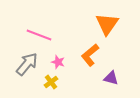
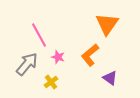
pink line: rotated 40 degrees clockwise
pink star: moved 5 px up
purple triangle: moved 1 px left; rotated 21 degrees clockwise
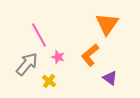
yellow cross: moved 2 px left, 1 px up; rotated 16 degrees counterclockwise
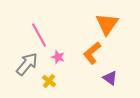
orange L-shape: moved 2 px right, 2 px up
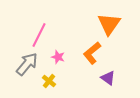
orange triangle: moved 2 px right
pink line: rotated 55 degrees clockwise
purple triangle: moved 2 px left
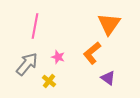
pink line: moved 4 px left, 9 px up; rotated 15 degrees counterclockwise
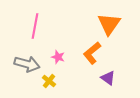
gray arrow: rotated 65 degrees clockwise
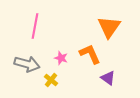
orange triangle: moved 3 px down
orange L-shape: moved 2 px left, 1 px down; rotated 105 degrees clockwise
pink star: moved 3 px right, 1 px down
yellow cross: moved 2 px right, 1 px up
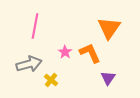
orange triangle: moved 1 px down
orange L-shape: moved 1 px up
pink star: moved 4 px right, 6 px up; rotated 16 degrees clockwise
gray arrow: moved 2 px right; rotated 30 degrees counterclockwise
purple triangle: rotated 28 degrees clockwise
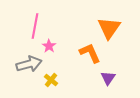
pink star: moved 16 px left, 6 px up
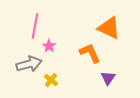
orange triangle: rotated 40 degrees counterclockwise
